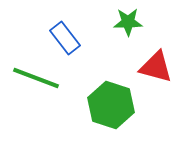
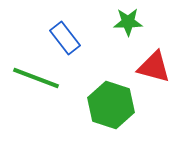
red triangle: moved 2 px left
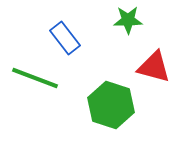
green star: moved 2 px up
green line: moved 1 px left
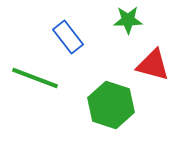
blue rectangle: moved 3 px right, 1 px up
red triangle: moved 1 px left, 2 px up
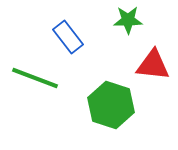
red triangle: rotated 9 degrees counterclockwise
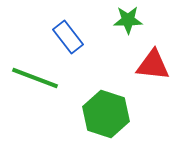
green hexagon: moved 5 px left, 9 px down
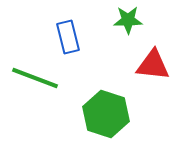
blue rectangle: rotated 24 degrees clockwise
